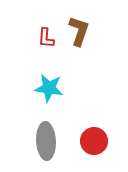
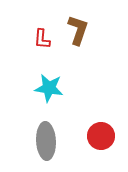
brown L-shape: moved 1 px left, 1 px up
red L-shape: moved 4 px left, 1 px down
red circle: moved 7 px right, 5 px up
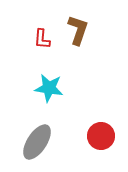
gray ellipse: moved 9 px left, 1 px down; rotated 36 degrees clockwise
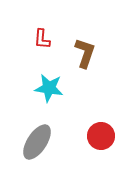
brown L-shape: moved 7 px right, 23 px down
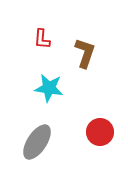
red circle: moved 1 px left, 4 px up
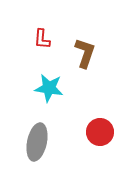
gray ellipse: rotated 21 degrees counterclockwise
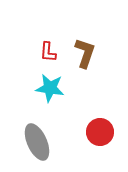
red L-shape: moved 6 px right, 13 px down
cyan star: moved 1 px right
gray ellipse: rotated 36 degrees counterclockwise
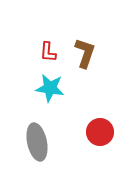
gray ellipse: rotated 12 degrees clockwise
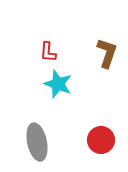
brown L-shape: moved 22 px right
cyan star: moved 8 px right, 4 px up; rotated 12 degrees clockwise
red circle: moved 1 px right, 8 px down
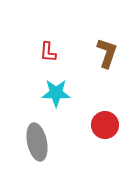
cyan star: moved 2 px left, 9 px down; rotated 20 degrees counterclockwise
red circle: moved 4 px right, 15 px up
